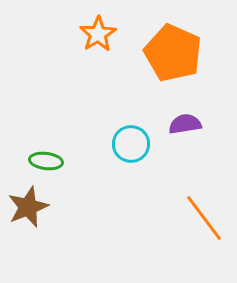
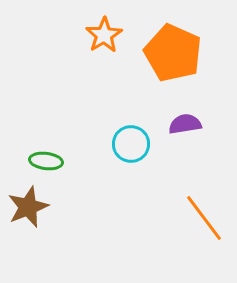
orange star: moved 6 px right, 1 px down
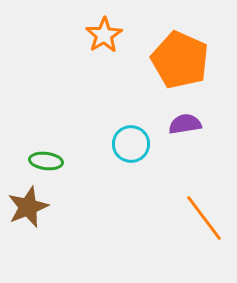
orange pentagon: moved 7 px right, 7 px down
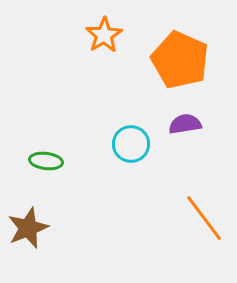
brown star: moved 21 px down
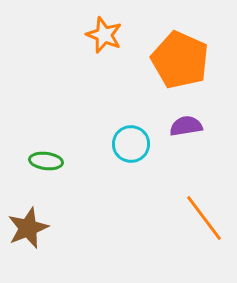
orange star: rotated 18 degrees counterclockwise
purple semicircle: moved 1 px right, 2 px down
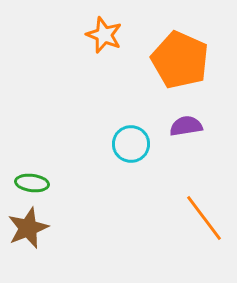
green ellipse: moved 14 px left, 22 px down
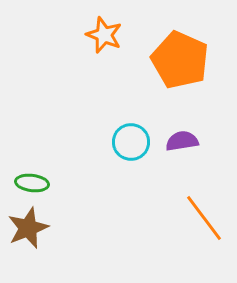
purple semicircle: moved 4 px left, 15 px down
cyan circle: moved 2 px up
